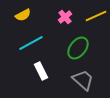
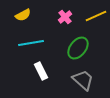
cyan line: rotated 20 degrees clockwise
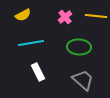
yellow line: rotated 30 degrees clockwise
green ellipse: moved 1 px right, 1 px up; rotated 55 degrees clockwise
white rectangle: moved 3 px left, 1 px down
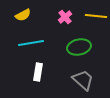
green ellipse: rotated 15 degrees counterclockwise
white rectangle: rotated 36 degrees clockwise
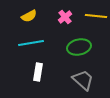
yellow semicircle: moved 6 px right, 1 px down
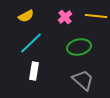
yellow semicircle: moved 3 px left
cyan line: rotated 35 degrees counterclockwise
white rectangle: moved 4 px left, 1 px up
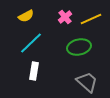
yellow line: moved 5 px left, 3 px down; rotated 30 degrees counterclockwise
gray trapezoid: moved 4 px right, 2 px down
